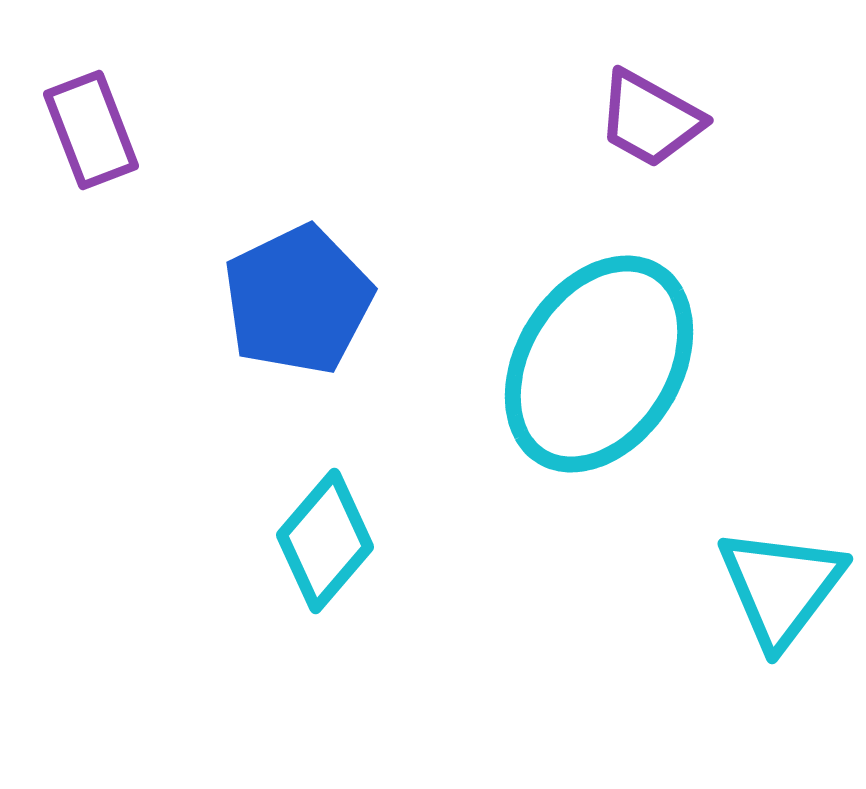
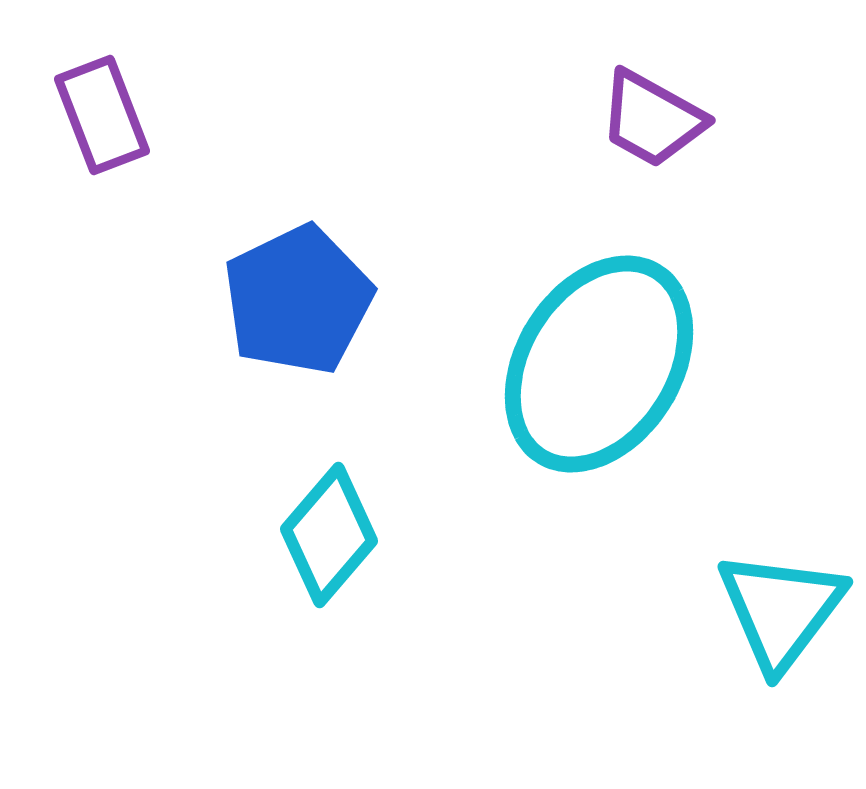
purple trapezoid: moved 2 px right
purple rectangle: moved 11 px right, 15 px up
cyan diamond: moved 4 px right, 6 px up
cyan triangle: moved 23 px down
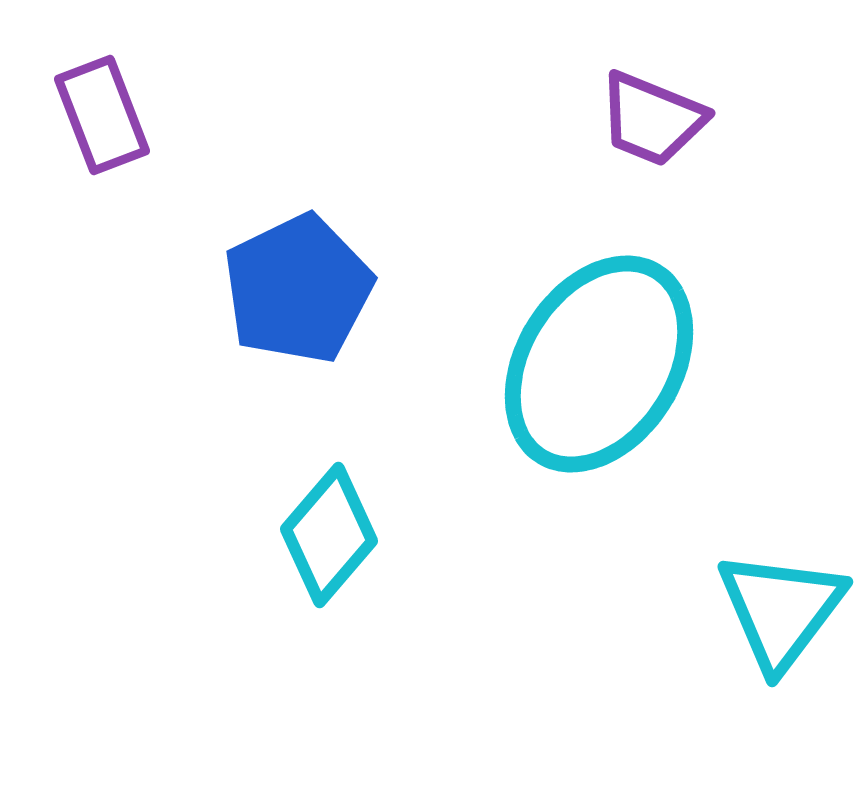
purple trapezoid: rotated 7 degrees counterclockwise
blue pentagon: moved 11 px up
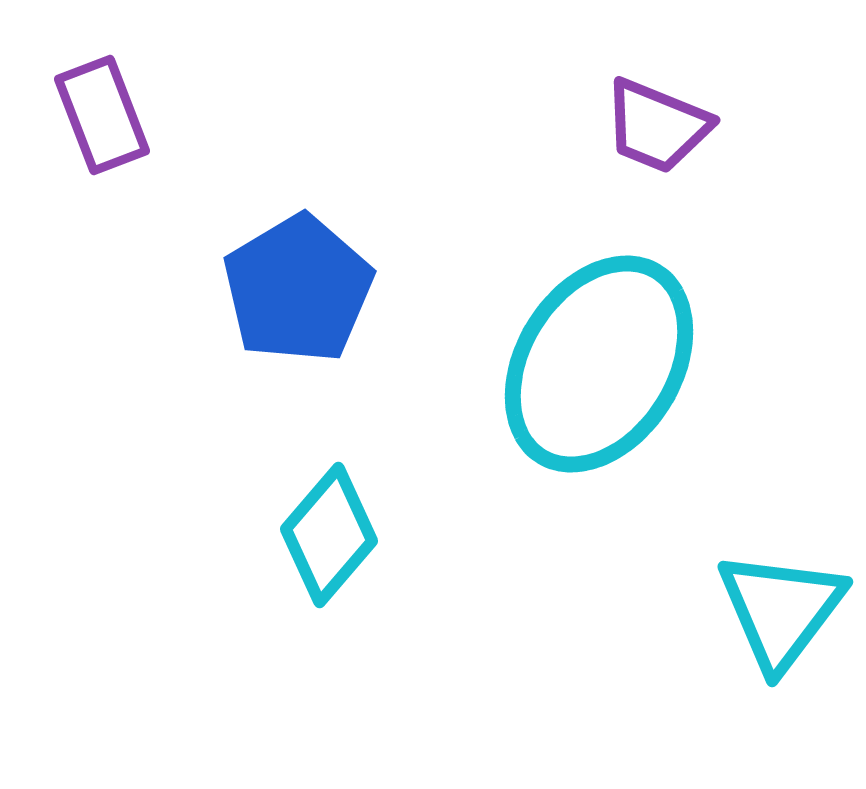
purple trapezoid: moved 5 px right, 7 px down
blue pentagon: rotated 5 degrees counterclockwise
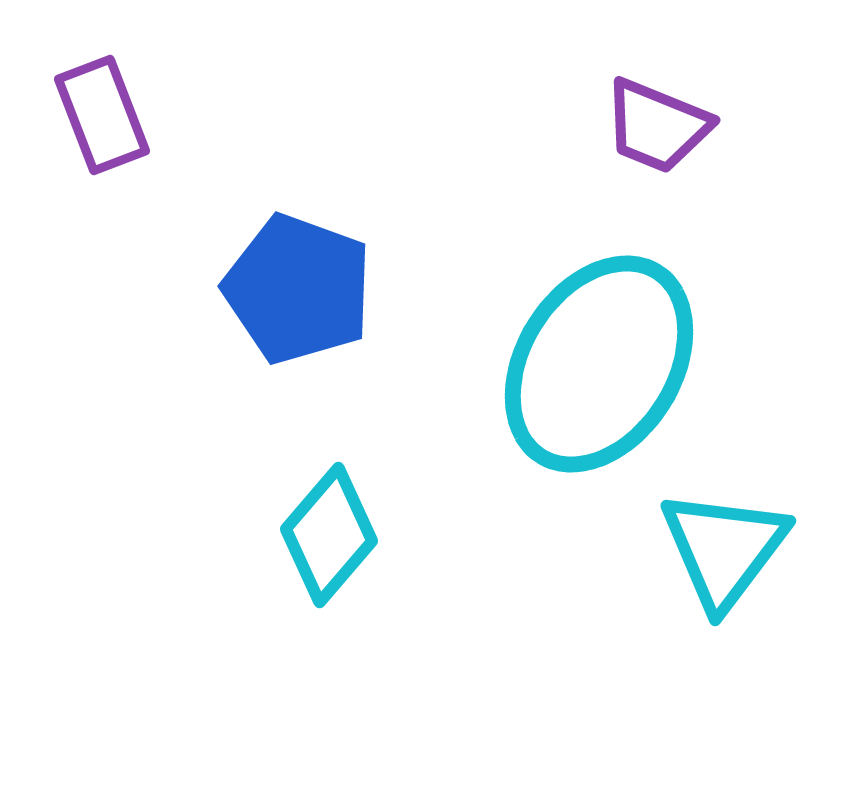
blue pentagon: rotated 21 degrees counterclockwise
cyan triangle: moved 57 px left, 61 px up
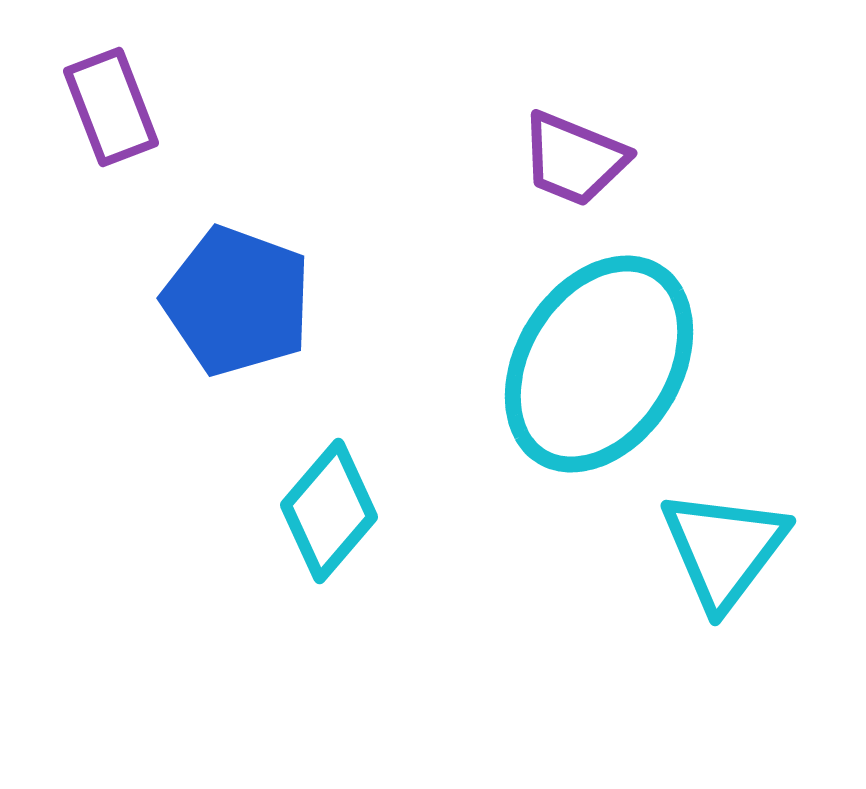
purple rectangle: moved 9 px right, 8 px up
purple trapezoid: moved 83 px left, 33 px down
blue pentagon: moved 61 px left, 12 px down
cyan diamond: moved 24 px up
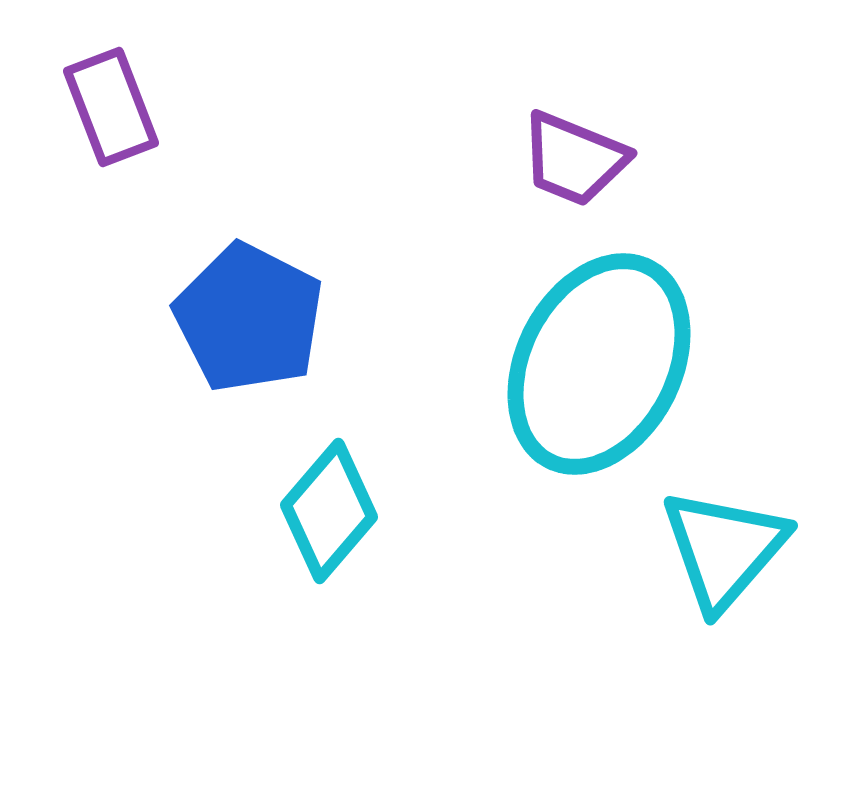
blue pentagon: moved 12 px right, 17 px down; rotated 7 degrees clockwise
cyan ellipse: rotated 5 degrees counterclockwise
cyan triangle: rotated 4 degrees clockwise
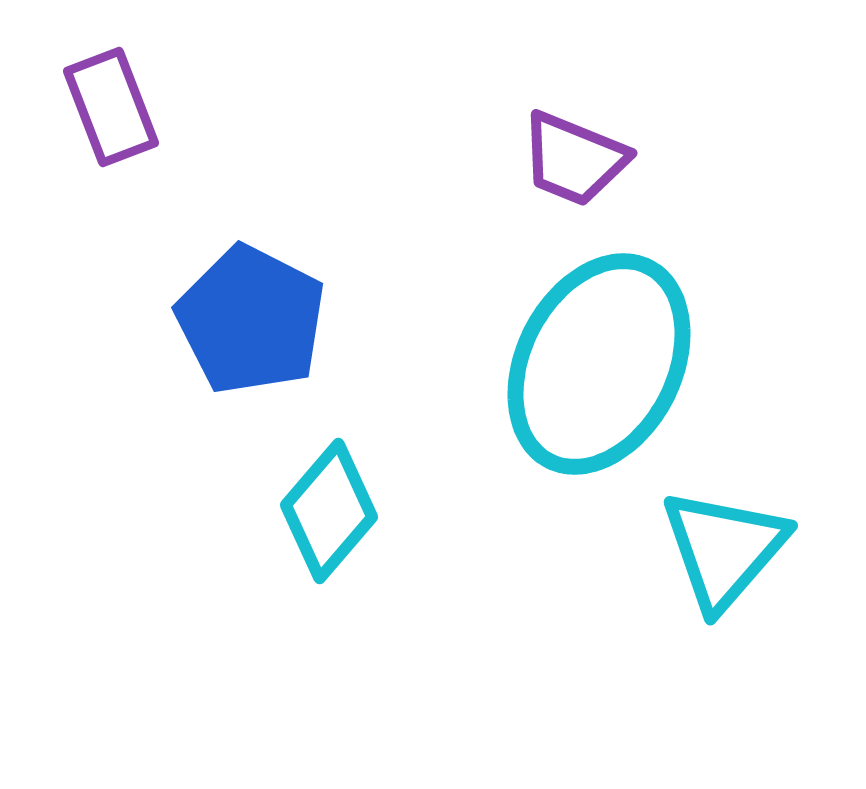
blue pentagon: moved 2 px right, 2 px down
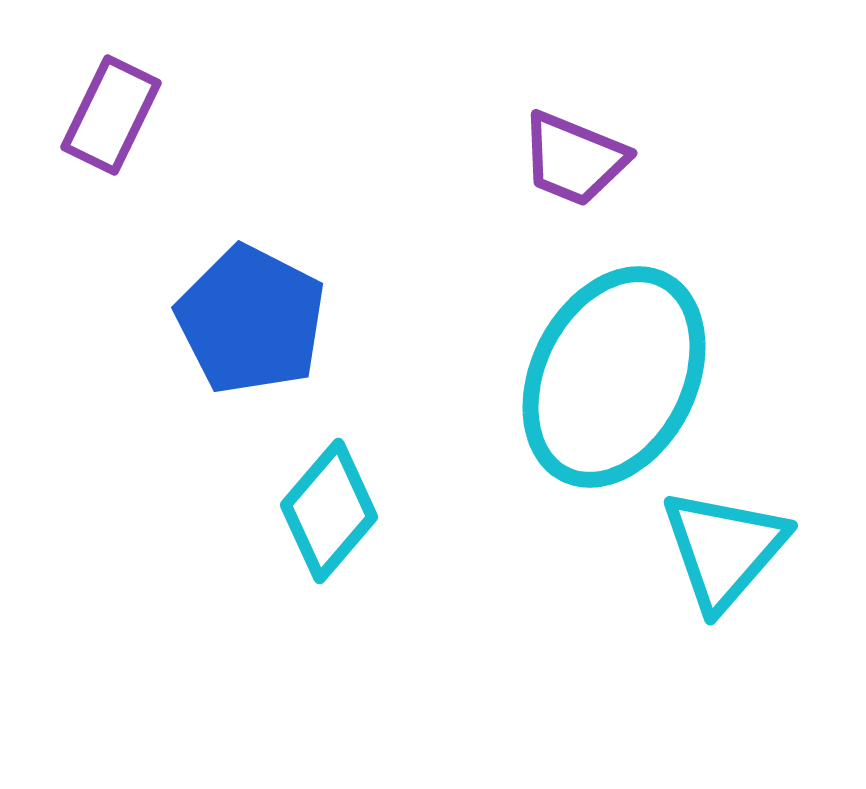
purple rectangle: moved 8 px down; rotated 47 degrees clockwise
cyan ellipse: moved 15 px right, 13 px down
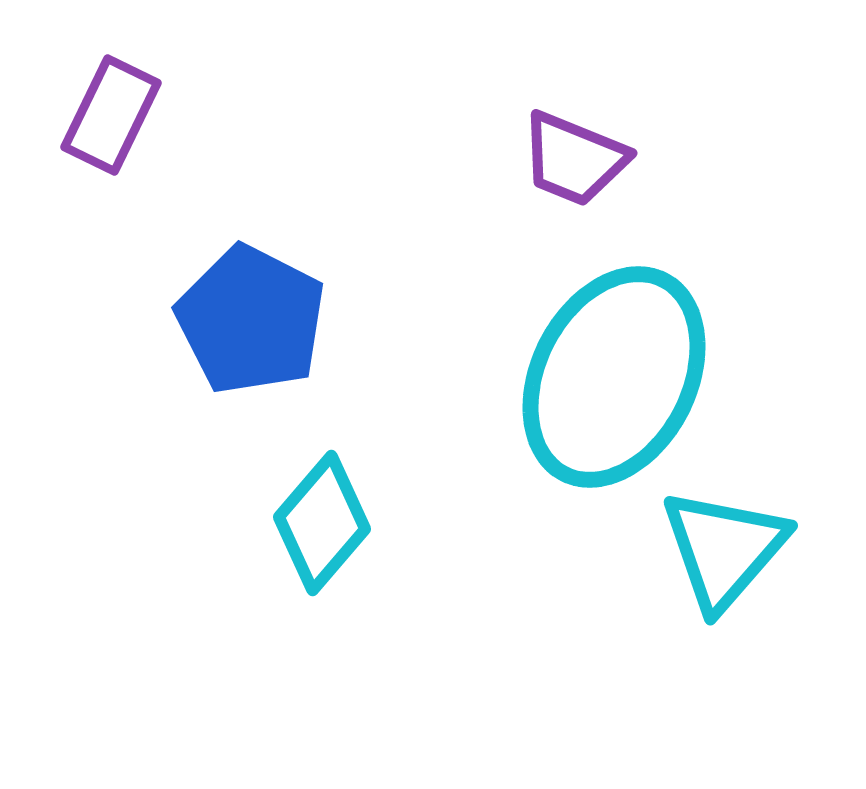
cyan diamond: moved 7 px left, 12 px down
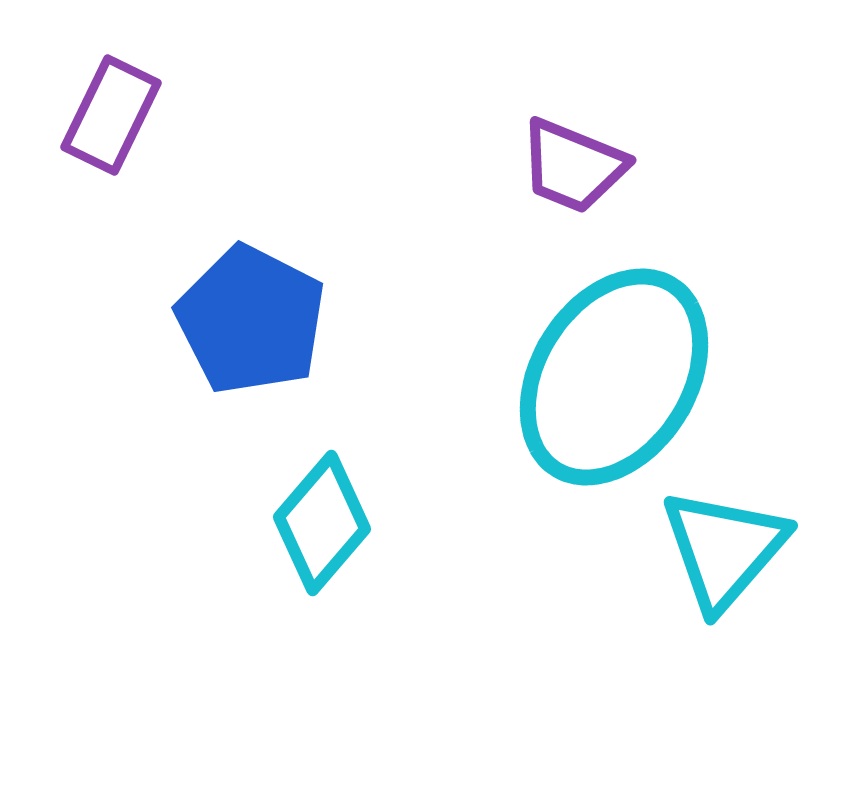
purple trapezoid: moved 1 px left, 7 px down
cyan ellipse: rotated 5 degrees clockwise
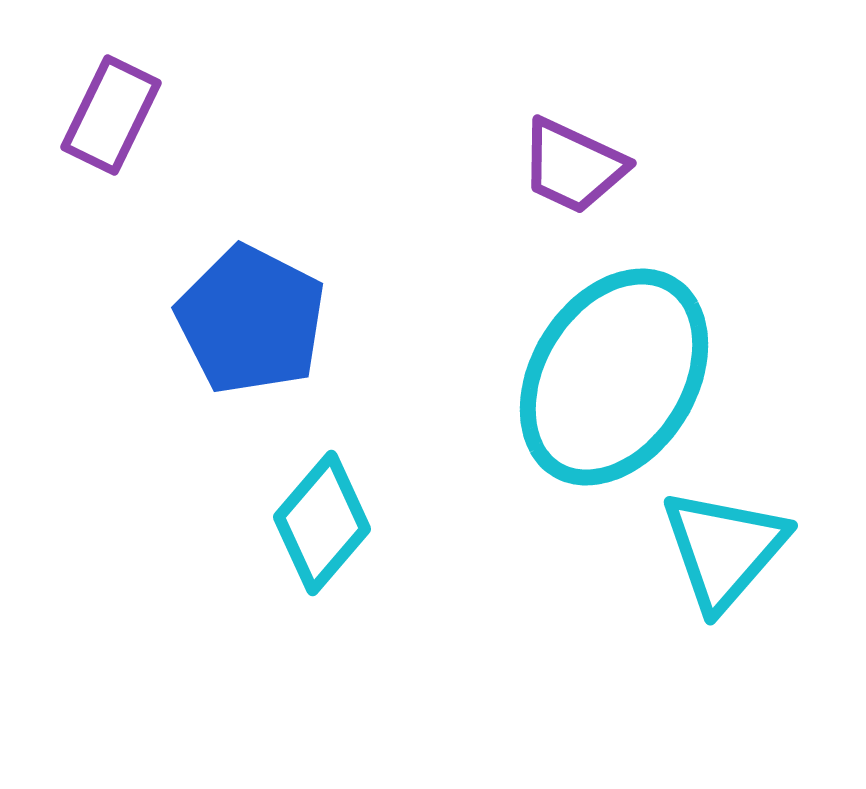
purple trapezoid: rotated 3 degrees clockwise
